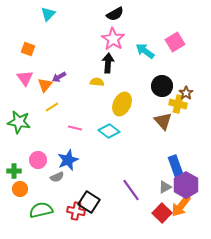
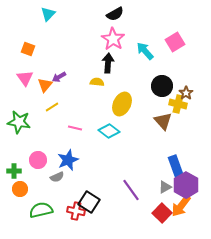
cyan arrow: rotated 12 degrees clockwise
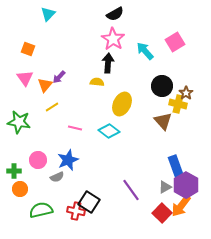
purple arrow: rotated 16 degrees counterclockwise
